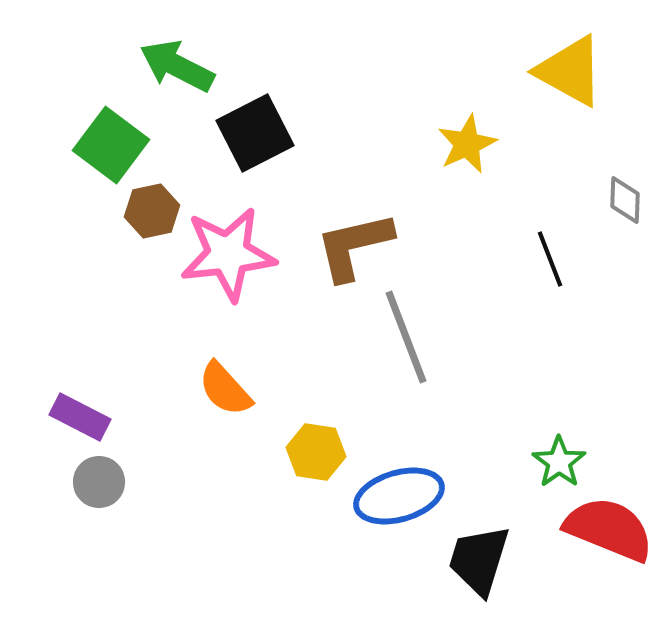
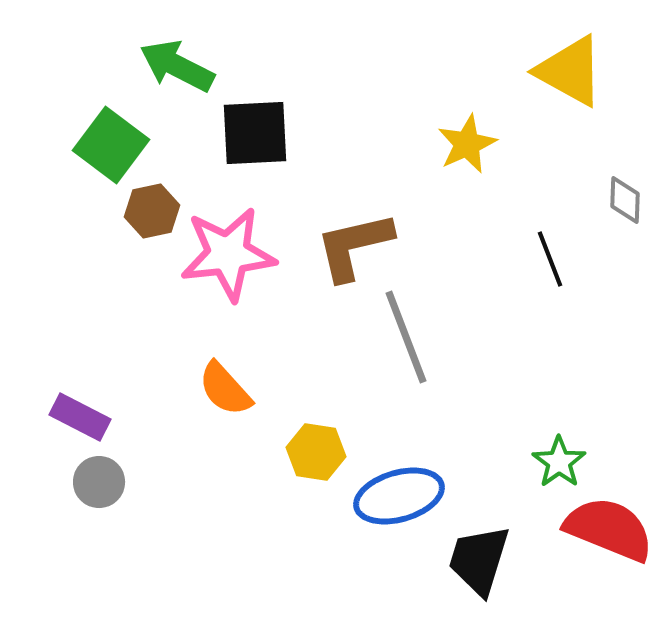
black square: rotated 24 degrees clockwise
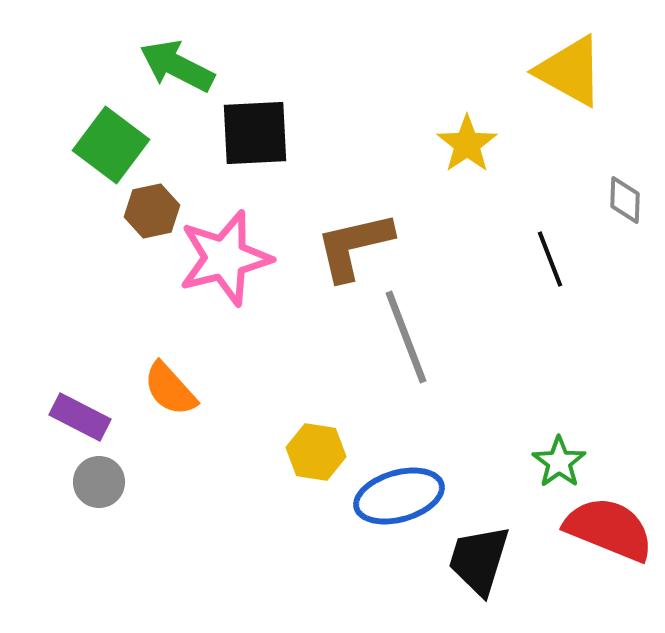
yellow star: rotated 10 degrees counterclockwise
pink star: moved 3 px left, 4 px down; rotated 8 degrees counterclockwise
orange semicircle: moved 55 px left
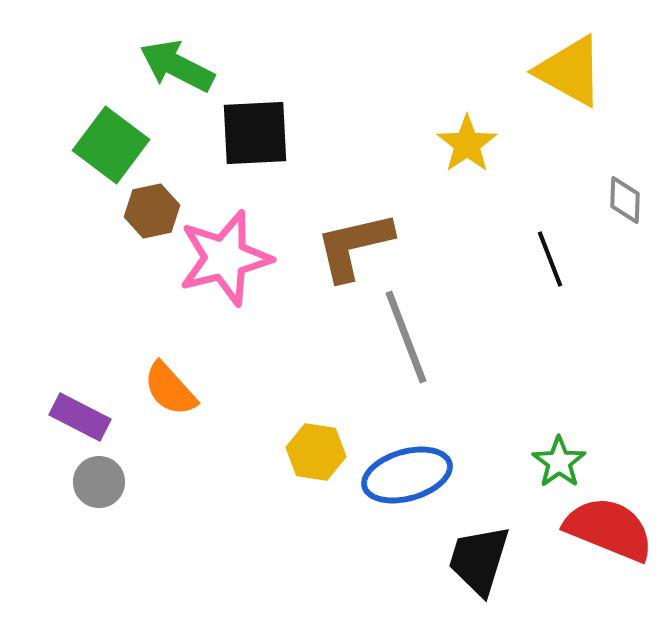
blue ellipse: moved 8 px right, 21 px up
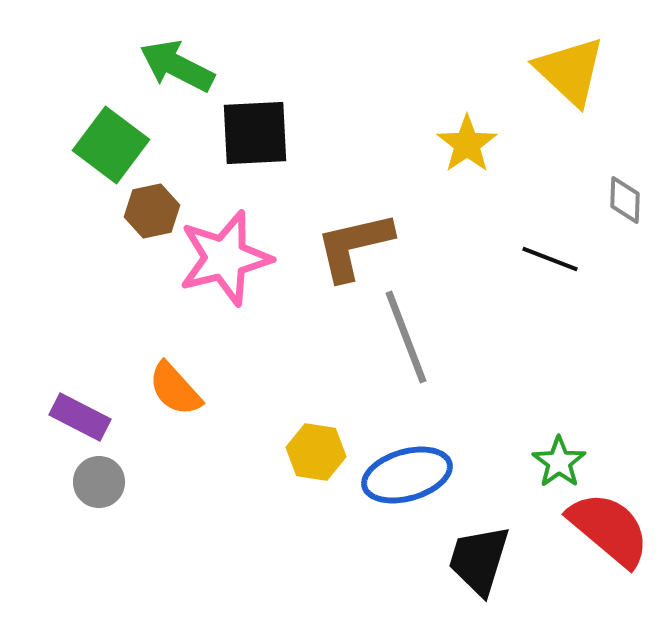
yellow triangle: rotated 14 degrees clockwise
black line: rotated 48 degrees counterclockwise
orange semicircle: moved 5 px right
red semicircle: rotated 18 degrees clockwise
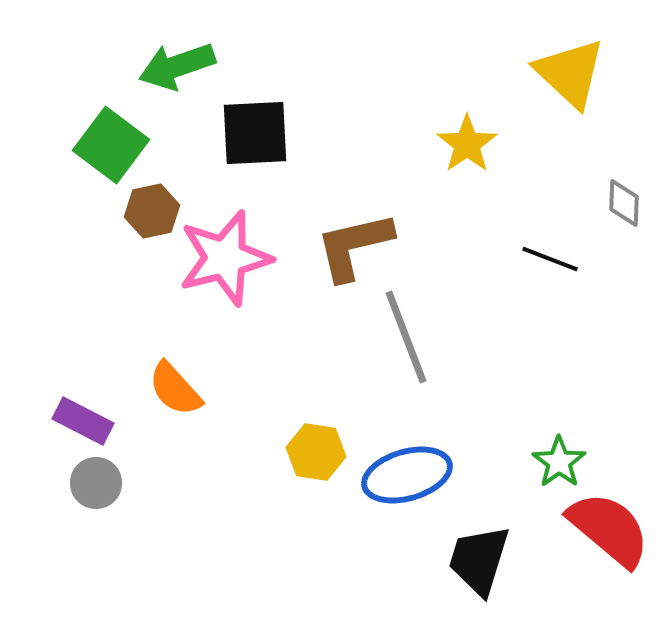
green arrow: rotated 46 degrees counterclockwise
yellow triangle: moved 2 px down
gray diamond: moved 1 px left, 3 px down
purple rectangle: moved 3 px right, 4 px down
gray circle: moved 3 px left, 1 px down
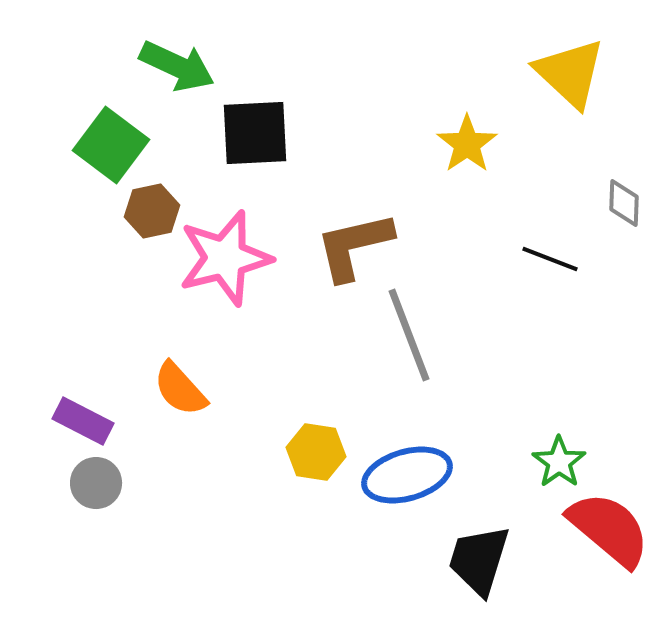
green arrow: rotated 136 degrees counterclockwise
gray line: moved 3 px right, 2 px up
orange semicircle: moved 5 px right
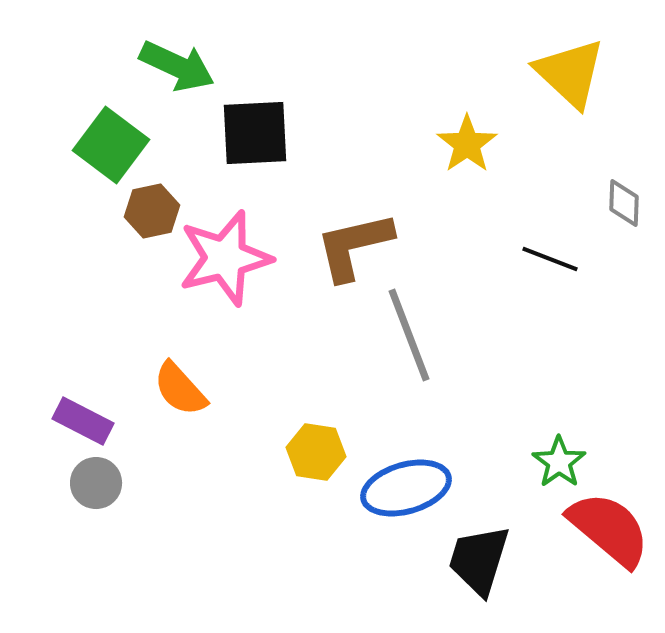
blue ellipse: moved 1 px left, 13 px down
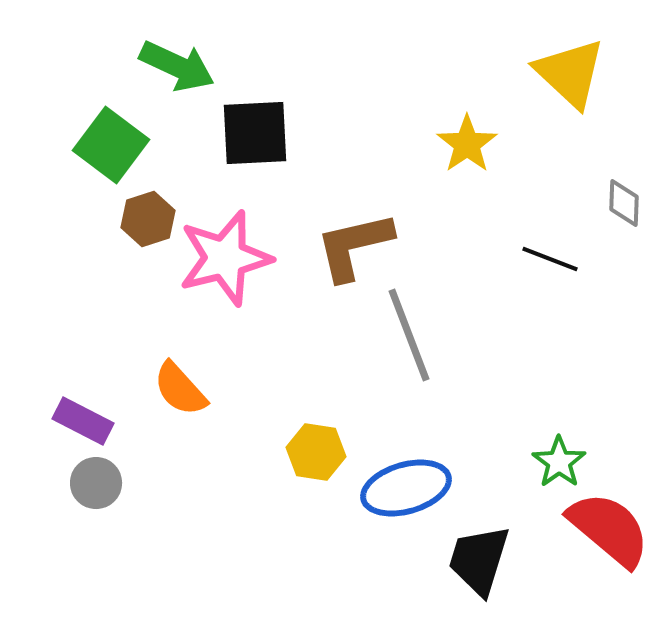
brown hexagon: moved 4 px left, 8 px down; rotated 6 degrees counterclockwise
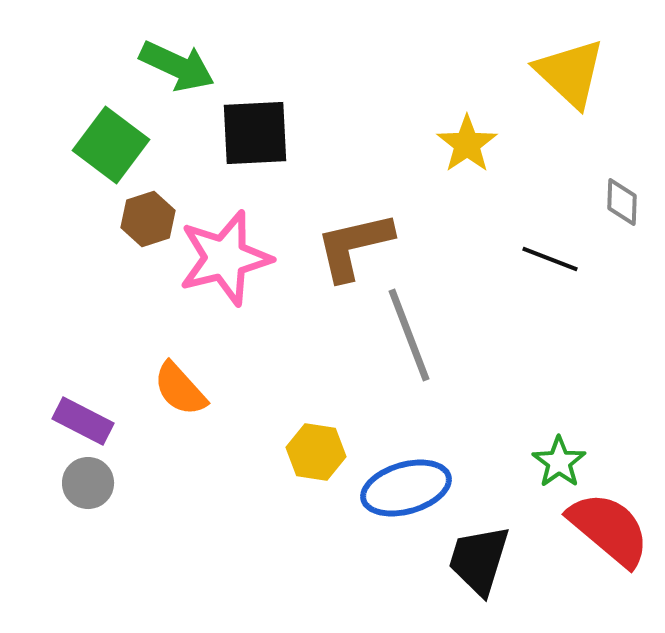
gray diamond: moved 2 px left, 1 px up
gray circle: moved 8 px left
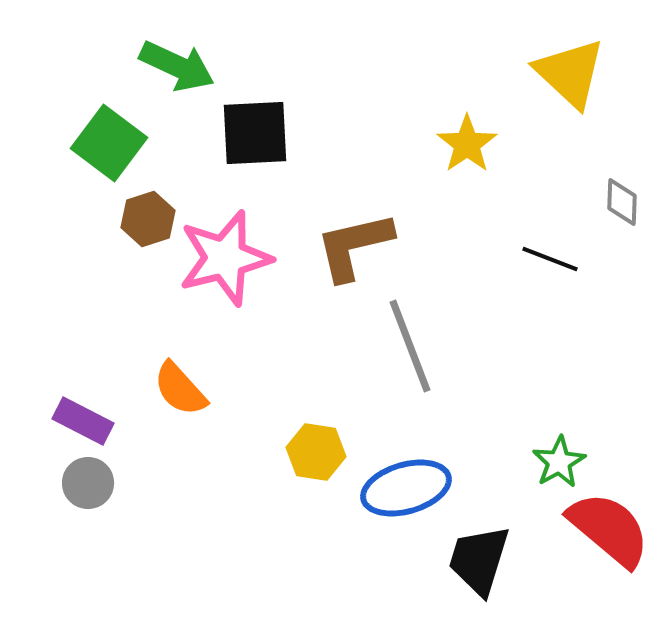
green square: moved 2 px left, 2 px up
gray line: moved 1 px right, 11 px down
green star: rotated 6 degrees clockwise
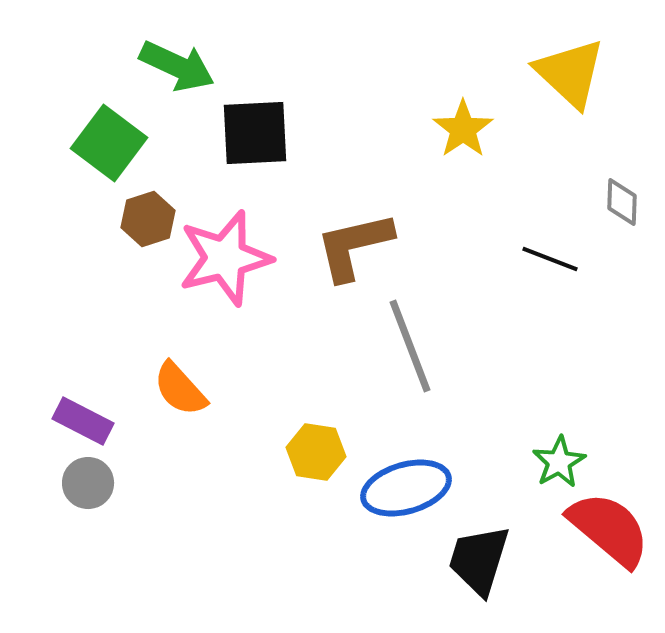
yellow star: moved 4 px left, 15 px up
